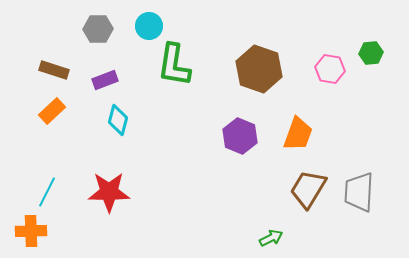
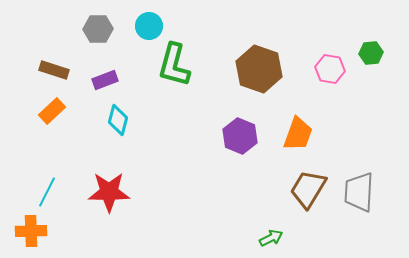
green L-shape: rotated 6 degrees clockwise
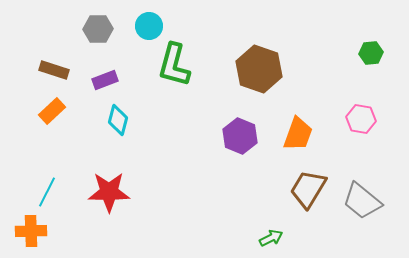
pink hexagon: moved 31 px right, 50 px down
gray trapezoid: moved 3 px right, 9 px down; rotated 54 degrees counterclockwise
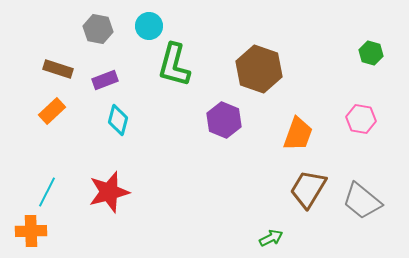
gray hexagon: rotated 12 degrees clockwise
green hexagon: rotated 20 degrees clockwise
brown rectangle: moved 4 px right, 1 px up
purple hexagon: moved 16 px left, 16 px up
red star: rotated 15 degrees counterclockwise
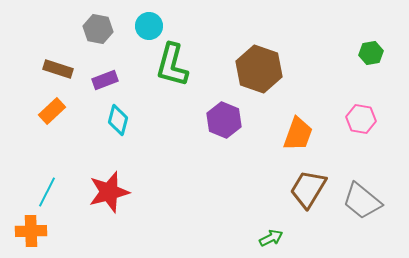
green hexagon: rotated 25 degrees counterclockwise
green L-shape: moved 2 px left
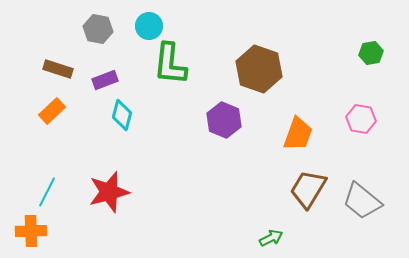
green L-shape: moved 2 px left, 1 px up; rotated 9 degrees counterclockwise
cyan diamond: moved 4 px right, 5 px up
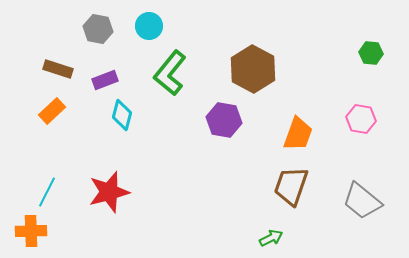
green hexagon: rotated 15 degrees clockwise
green L-shape: moved 9 px down; rotated 33 degrees clockwise
brown hexagon: moved 6 px left; rotated 9 degrees clockwise
purple hexagon: rotated 12 degrees counterclockwise
brown trapezoid: moved 17 px left, 3 px up; rotated 12 degrees counterclockwise
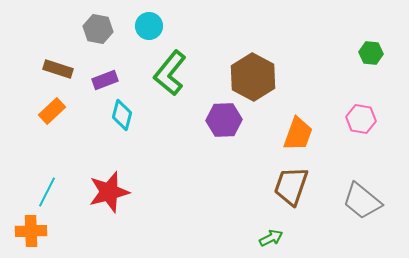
brown hexagon: moved 8 px down
purple hexagon: rotated 12 degrees counterclockwise
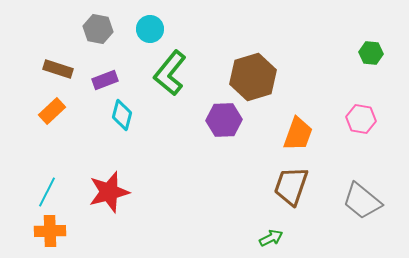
cyan circle: moved 1 px right, 3 px down
brown hexagon: rotated 15 degrees clockwise
orange cross: moved 19 px right
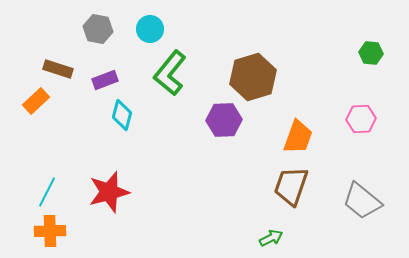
orange rectangle: moved 16 px left, 10 px up
pink hexagon: rotated 12 degrees counterclockwise
orange trapezoid: moved 3 px down
